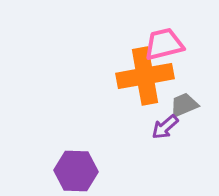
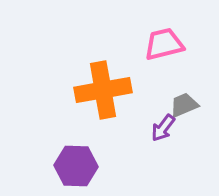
orange cross: moved 42 px left, 14 px down
purple arrow: moved 2 px left, 1 px down; rotated 12 degrees counterclockwise
purple hexagon: moved 5 px up
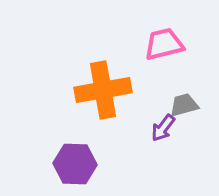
gray trapezoid: rotated 8 degrees clockwise
purple hexagon: moved 1 px left, 2 px up
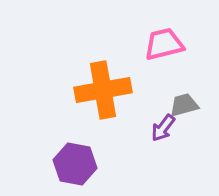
purple hexagon: rotated 9 degrees clockwise
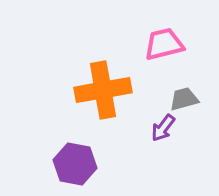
gray trapezoid: moved 6 px up
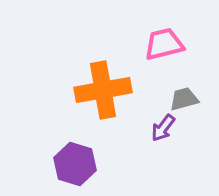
purple hexagon: rotated 6 degrees clockwise
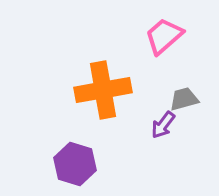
pink trapezoid: moved 8 px up; rotated 27 degrees counterclockwise
purple arrow: moved 3 px up
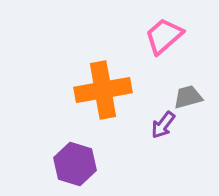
gray trapezoid: moved 4 px right, 2 px up
